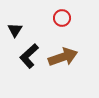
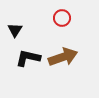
black L-shape: moved 1 px left, 2 px down; rotated 55 degrees clockwise
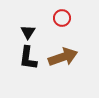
black triangle: moved 13 px right, 2 px down
black L-shape: rotated 95 degrees counterclockwise
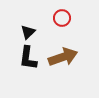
black triangle: rotated 14 degrees clockwise
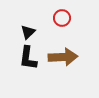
brown arrow: rotated 16 degrees clockwise
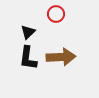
red circle: moved 6 px left, 4 px up
brown arrow: moved 2 px left
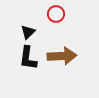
brown arrow: moved 1 px right, 1 px up
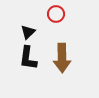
brown arrow: moved 2 px down; rotated 92 degrees clockwise
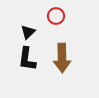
red circle: moved 2 px down
black L-shape: moved 1 px left, 1 px down
